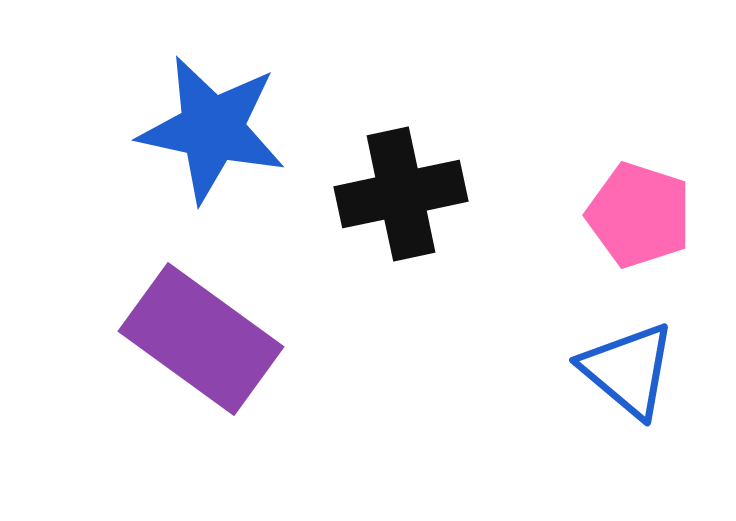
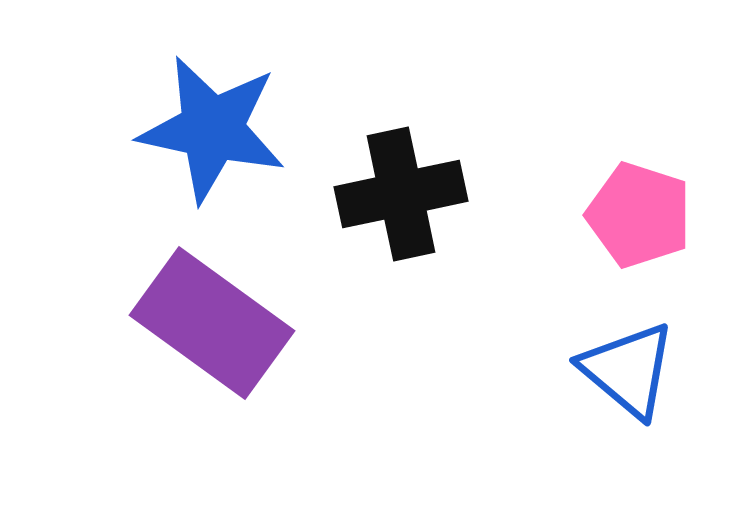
purple rectangle: moved 11 px right, 16 px up
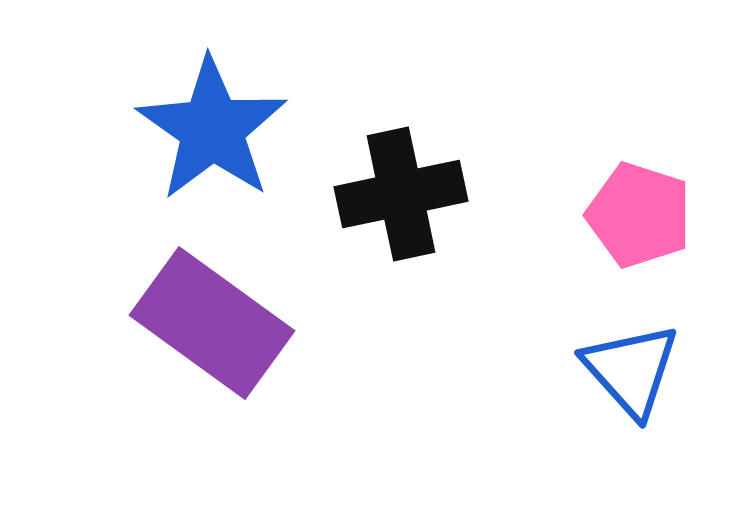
blue star: rotated 23 degrees clockwise
blue triangle: moved 3 px right; rotated 8 degrees clockwise
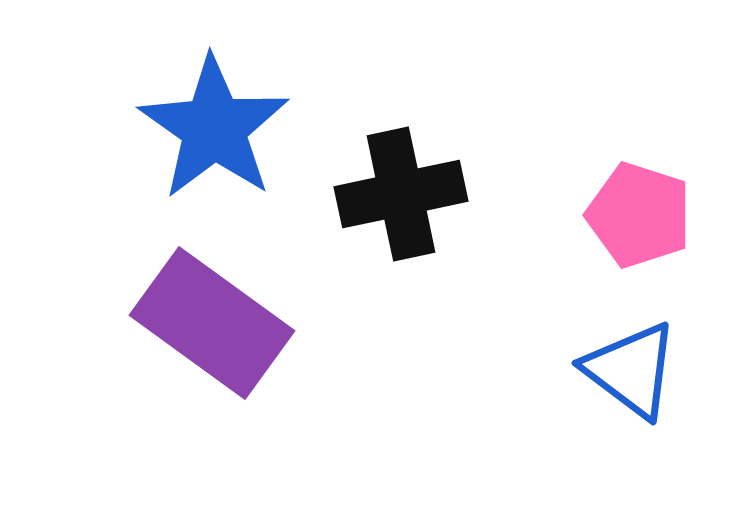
blue star: moved 2 px right, 1 px up
blue triangle: rotated 11 degrees counterclockwise
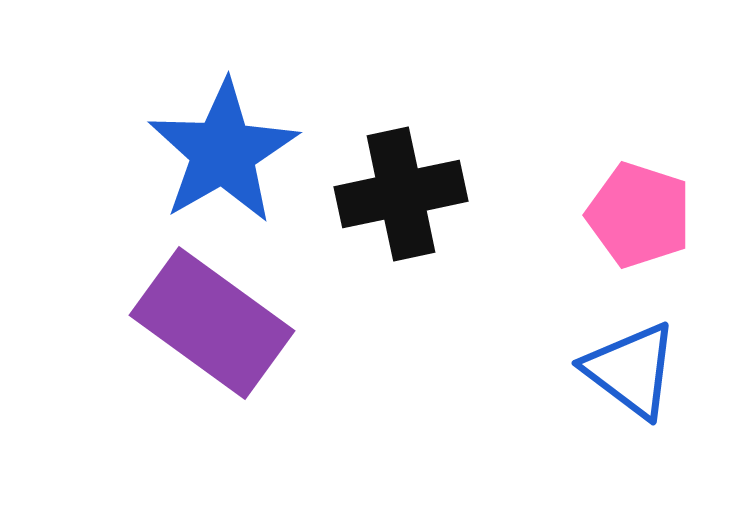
blue star: moved 9 px right, 24 px down; rotated 7 degrees clockwise
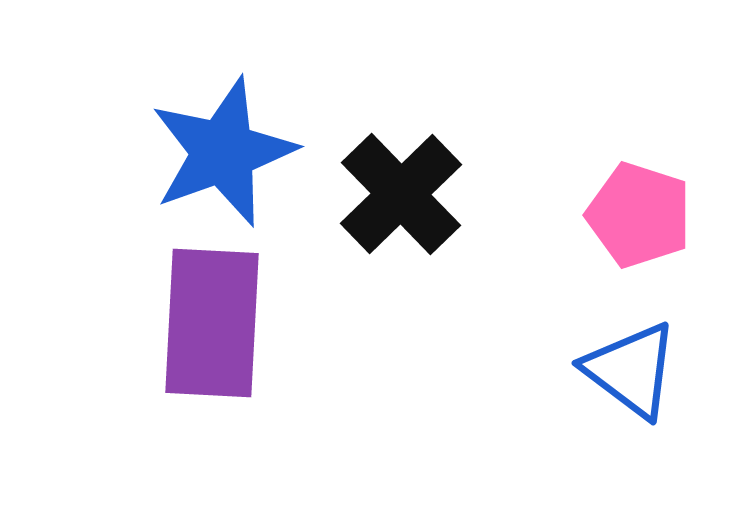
blue star: rotated 10 degrees clockwise
black cross: rotated 32 degrees counterclockwise
purple rectangle: rotated 57 degrees clockwise
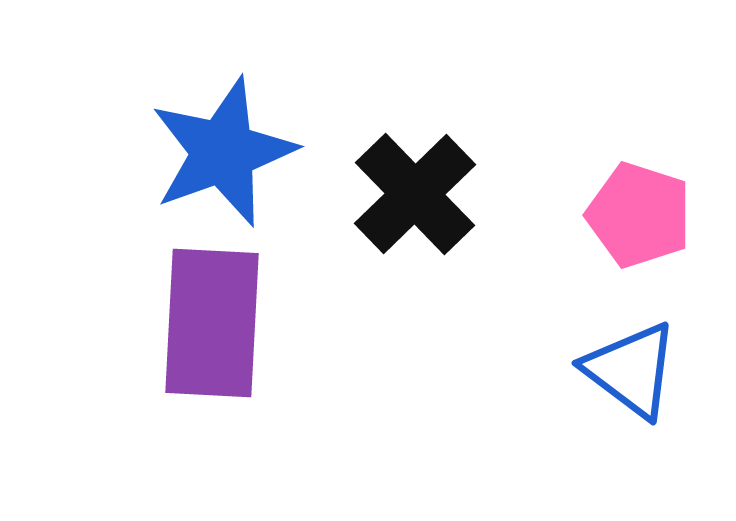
black cross: moved 14 px right
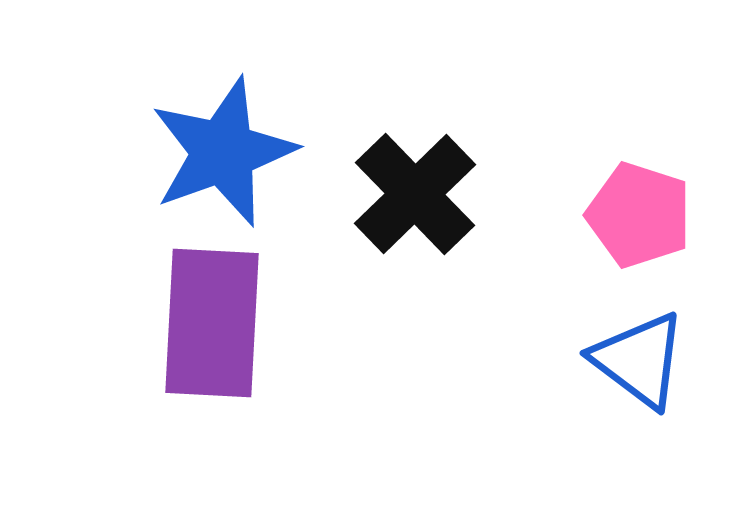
blue triangle: moved 8 px right, 10 px up
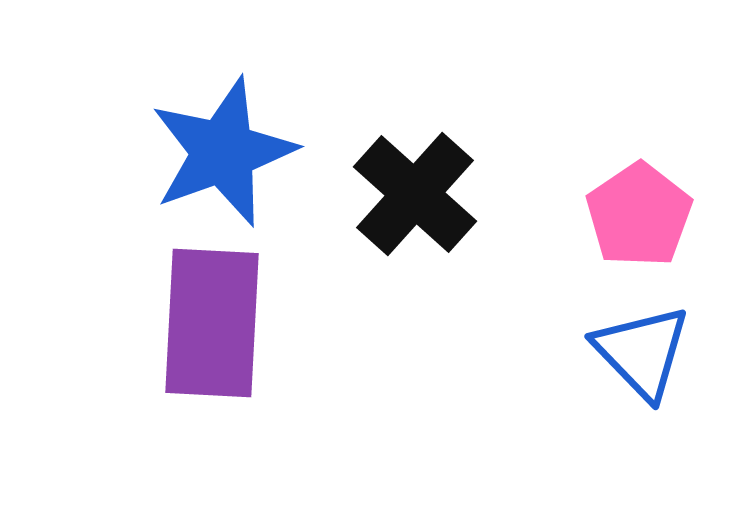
black cross: rotated 4 degrees counterclockwise
pink pentagon: rotated 20 degrees clockwise
blue triangle: moved 3 px right, 8 px up; rotated 9 degrees clockwise
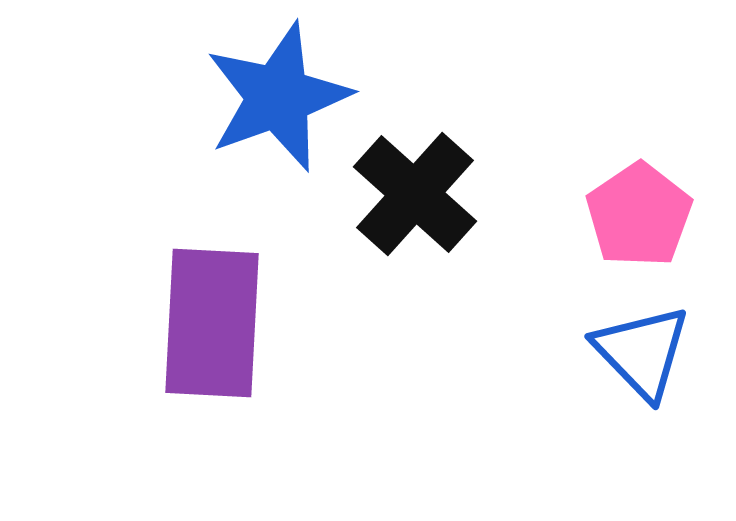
blue star: moved 55 px right, 55 px up
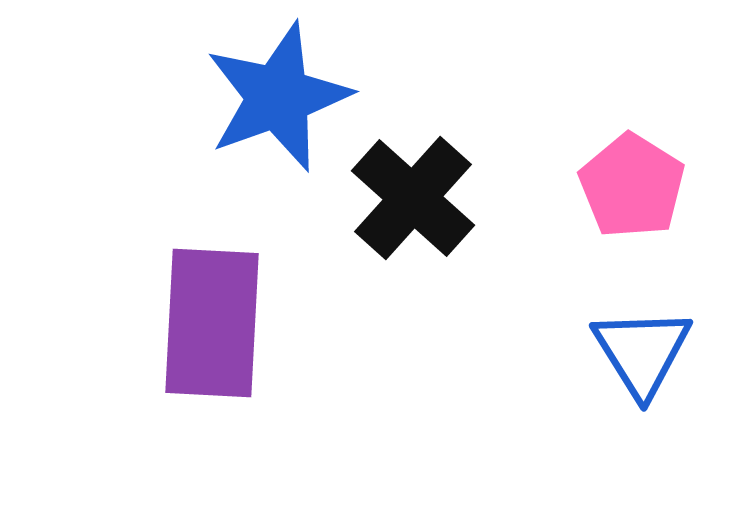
black cross: moved 2 px left, 4 px down
pink pentagon: moved 7 px left, 29 px up; rotated 6 degrees counterclockwise
blue triangle: rotated 12 degrees clockwise
